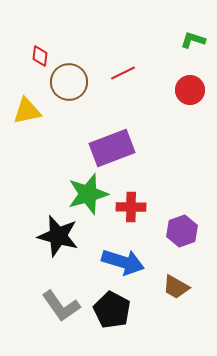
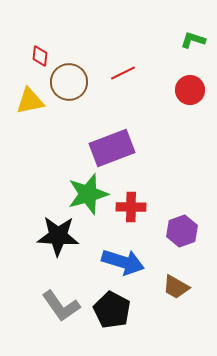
yellow triangle: moved 3 px right, 10 px up
black star: rotated 12 degrees counterclockwise
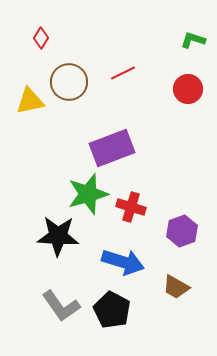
red diamond: moved 1 px right, 18 px up; rotated 25 degrees clockwise
red circle: moved 2 px left, 1 px up
red cross: rotated 16 degrees clockwise
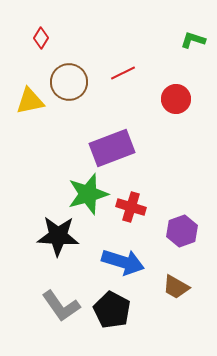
red circle: moved 12 px left, 10 px down
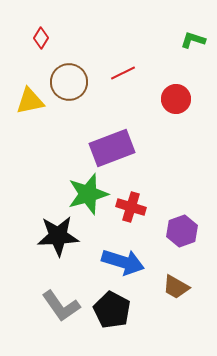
black star: rotated 6 degrees counterclockwise
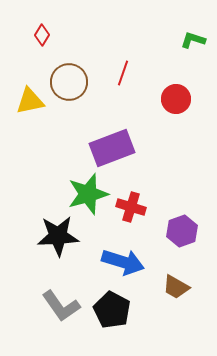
red diamond: moved 1 px right, 3 px up
red line: rotated 45 degrees counterclockwise
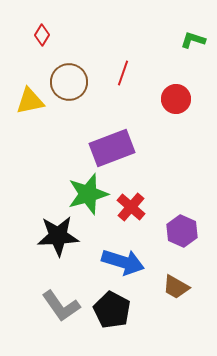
red cross: rotated 24 degrees clockwise
purple hexagon: rotated 16 degrees counterclockwise
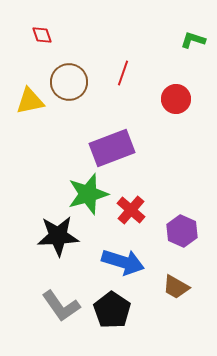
red diamond: rotated 50 degrees counterclockwise
red cross: moved 3 px down
black pentagon: rotated 6 degrees clockwise
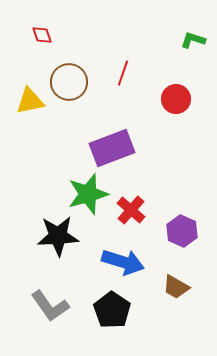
gray L-shape: moved 11 px left
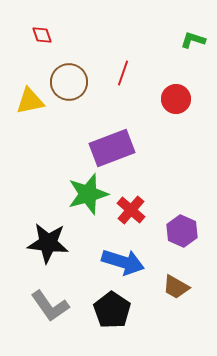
black star: moved 10 px left, 7 px down; rotated 9 degrees clockwise
